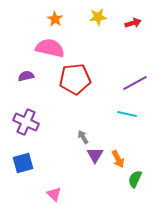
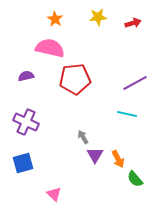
green semicircle: rotated 66 degrees counterclockwise
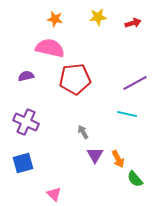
orange star: rotated 21 degrees counterclockwise
gray arrow: moved 5 px up
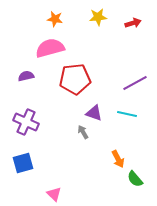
pink semicircle: rotated 28 degrees counterclockwise
purple triangle: moved 1 px left, 42 px up; rotated 42 degrees counterclockwise
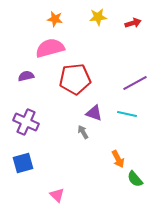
pink triangle: moved 3 px right, 1 px down
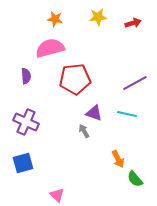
purple semicircle: rotated 98 degrees clockwise
gray arrow: moved 1 px right, 1 px up
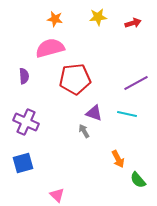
purple semicircle: moved 2 px left
purple line: moved 1 px right
green semicircle: moved 3 px right, 1 px down
